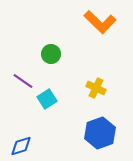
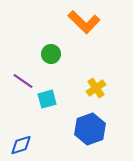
orange L-shape: moved 16 px left
yellow cross: rotated 30 degrees clockwise
cyan square: rotated 18 degrees clockwise
blue hexagon: moved 10 px left, 4 px up
blue diamond: moved 1 px up
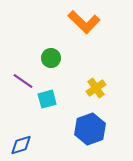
green circle: moved 4 px down
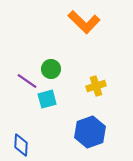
green circle: moved 11 px down
purple line: moved 4 px right
yellow cross: moved 2 px up; rotated 18 degrees clockwise
blue hexagon: moved 3 px down
blue diamond: rotated 70 degrees counterclockwise
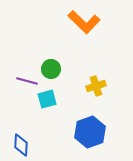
purple line: rotated 20 degrees counterclockwise
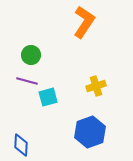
orange L-shape: rotated 100 degrees counterclockwise
green circle: moved 20 px left, 14 px up
cyan square: moved 1 px right, 2 px up
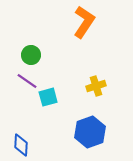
purple line: rotated 20 degrees clockwise
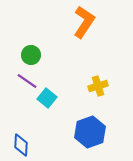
yellow cross: moved 2 px right
cyan square: moved 1 px left, 1 px down; rotated 36 degrees counterclockwise
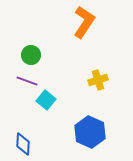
purple line: rotated 15 degrees counterclockwise
yellow cross: moved 6 px up
cyan square: moved 1 px left, 2 px down
blue hexagon: rotated 16 degrees counterclockwise
blue diamond: moved 2 px right, 1 px up
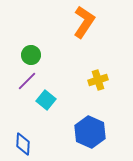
purple line: rotated 65 degrees counterclockwise
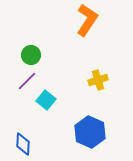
orange L-shape: moved 3 px right, 2 px up
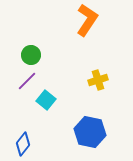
blue hexagon: rotated 12 degrees counterclockwise
blue diamond: rotated 35 degrees clockwise
